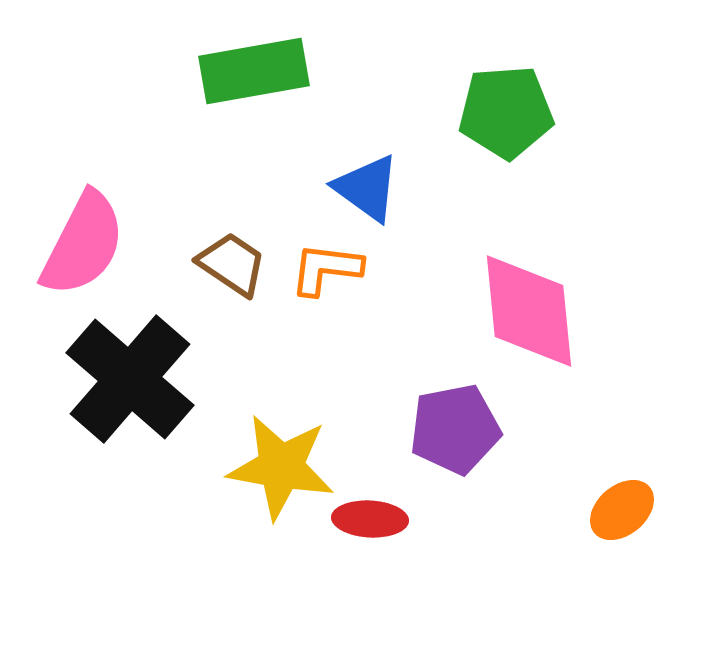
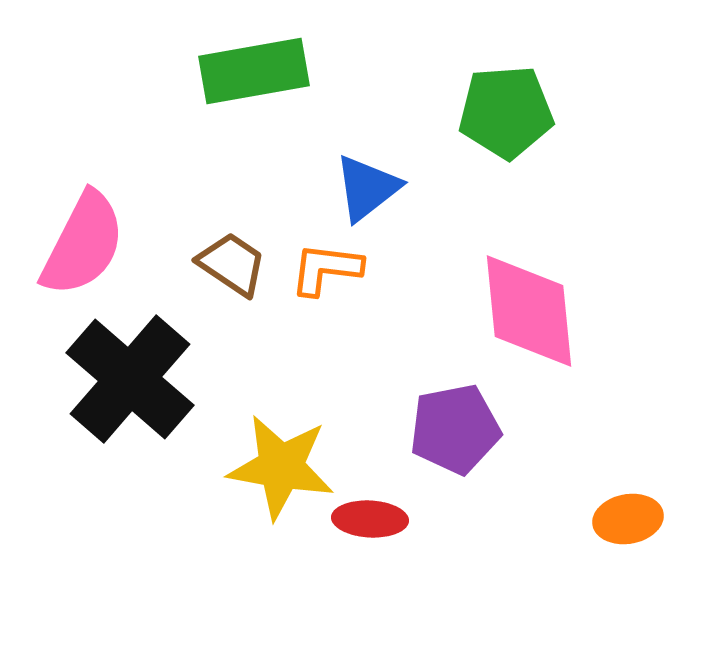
blue triangle: rotated 46 degrees clockwise
orange ellipse: moved 6 px right, 9 px down; rotated 30 degrees clockwise
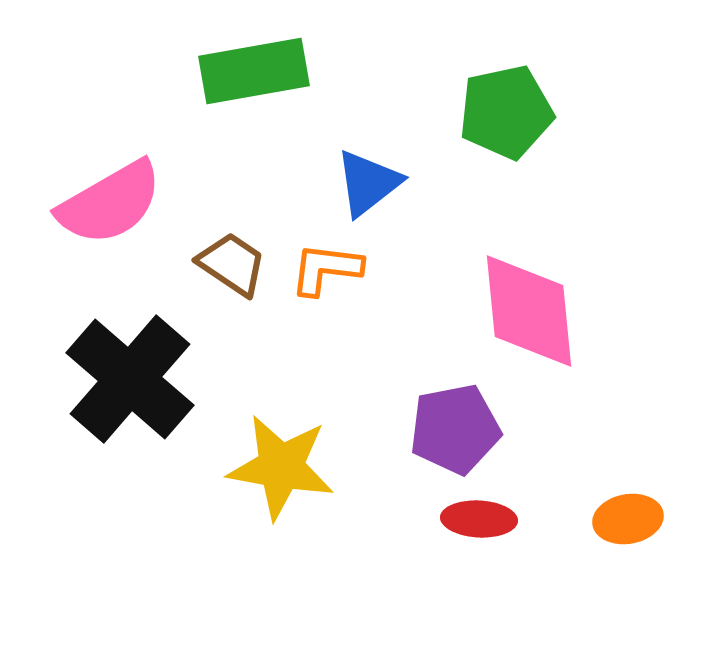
green pentagon: rotated 8 degrees counterclockwise
blue triangle: moved 1 px right, 5 px up
pink semicircle: moved 27 px right, 41 px up; rotated 33 degrees clockwise
red ellipse: moved 109 px right
